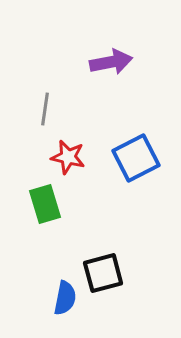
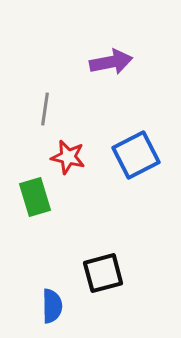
blue square: moved 3 px up
green rectangle: moved 10 px left, 7 px up
blue semicircle: moved 13 px left, 8 px down; rotated 12 degrees counterclockwise
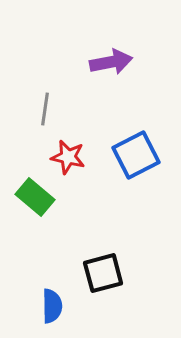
green rectangle: rotated 33 degrees counterclockwise
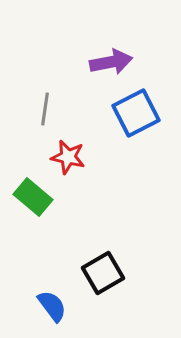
blue square: moved 42 px up
green rectangle: moved 2 px left
black square: rotated 15 degrees counterclockwise
blue semicircle: rotated 36 degrees counterclockwise
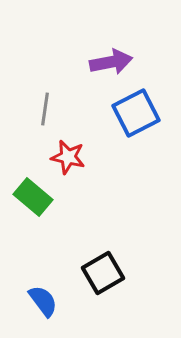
blue semicircle: moved 9 px left, 5 px up
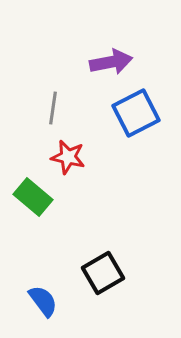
gray line: moved 8 px right, 1 px up
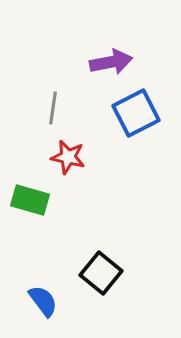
green rectangle: moved 3 px left, 3 px down; rotated 24 degrees counterclockwise
black square: moved 2 px left; rotated 21 degrees counterclockwise
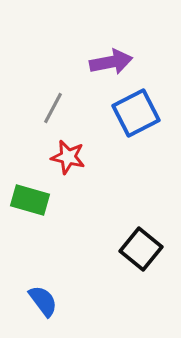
gray line: rotated 20 degrees clockwise
black square: moved 40 px right, 24 px up
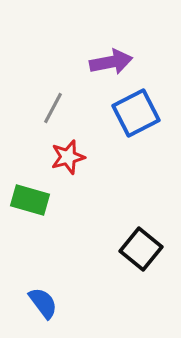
red star: rotated 28 degrees counterclockwise
blue semicircle: moved 2 px down
